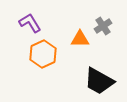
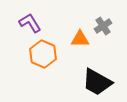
orange hexagon: rotated 12 degrees counterclockwise
black trapezoid: moved 2 px left, 1 px down
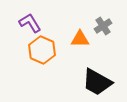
orange hexagon: moved 1 px left, 4 px up
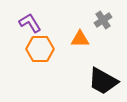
gray cross: moved 6 px up
orange hexagon: moved 2 px left, 1 px up; rotated 24 degrees counterclockwise
black trapezoid: moved 6 px right, 1 px up
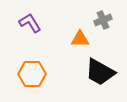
gray cross: rotated 12 degrees clockwise
orange hexagon: moved 8 px left, 25 px down
black trapezoid: moved 3 px left, 9 px up
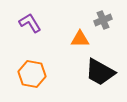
orange hexagon: rotated 12 degrees clockwise
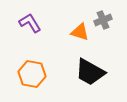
orange triangle: moved 7 px up; rotated 18 degrees clockwise
black trapezoid: moved 10 px left
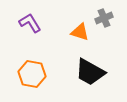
gray cross: moved 1 px right, 2 px up
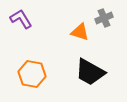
purple L-shape: moved 9 px left, 4 px up
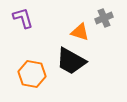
purple L-shape: moved 2 px right, 1 px up; rotated 15 degrees clockwise
black trapezoid: moved 19 px left, 11 px up
